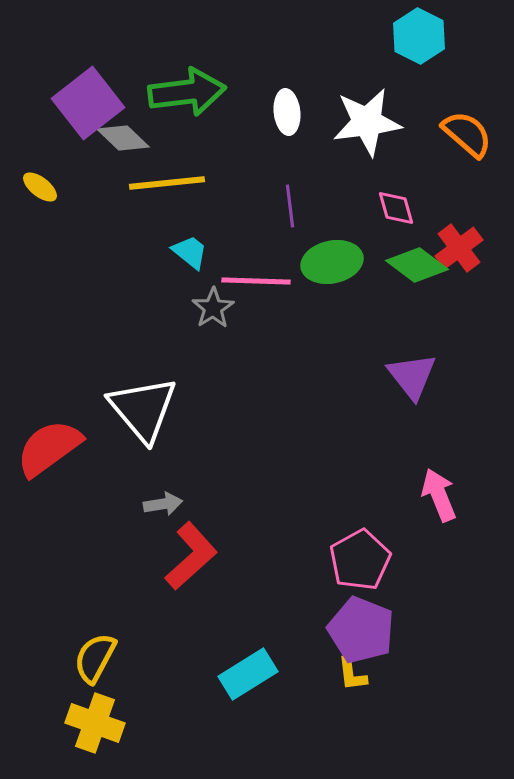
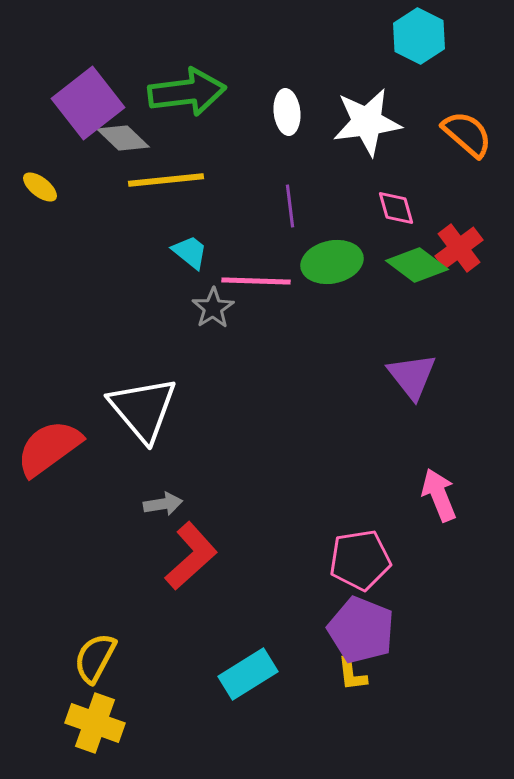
yellow line: moved 1 px left, 3 px up
pink pentagon: rotated 20 degrees clockwise
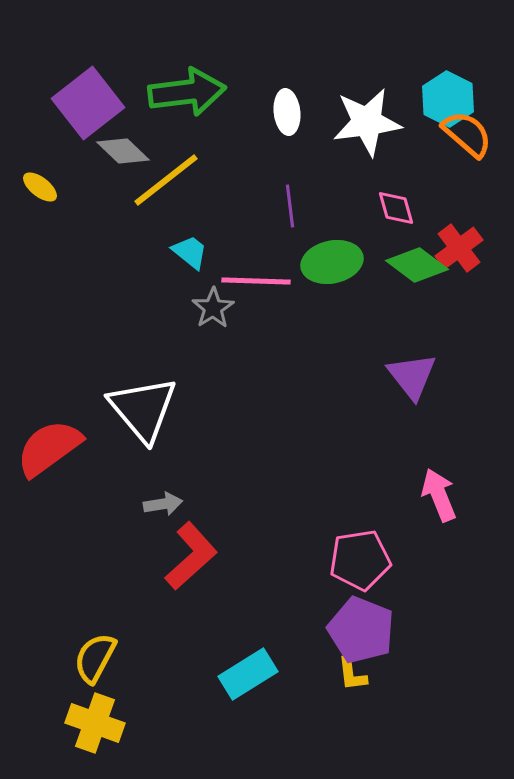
cyan hexagon: moved 29 px right, 63 px down
gray diamond: moved 13 px down
yellow line: rotated 32 degrees counterclockwise
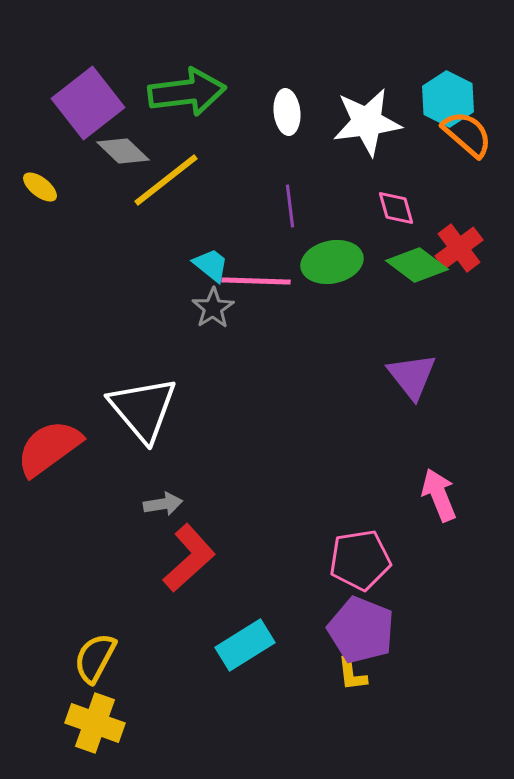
cyan trapezoid: moved 21 px right, 13 px down
red L-shape: moved 2 px left, 2 px down
cyan rectangle: moved 3 px left, 29 px up
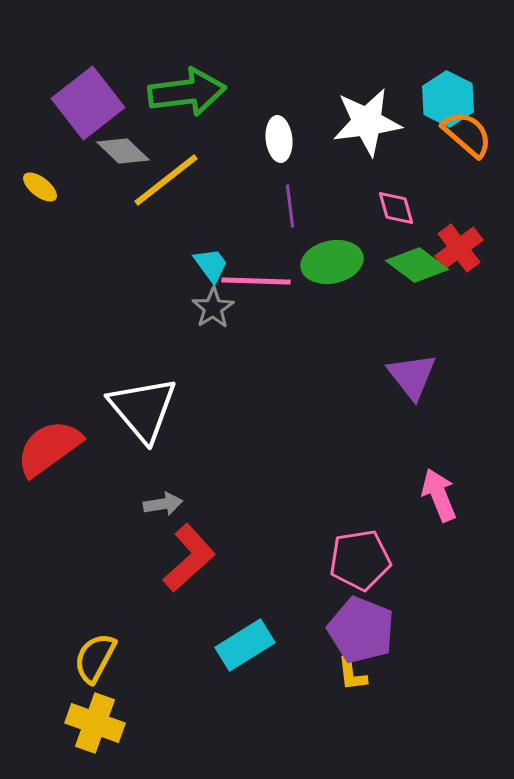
white ellipse: moved 8 px left, 27 px down
cyan trapezoid: rotated 15 degrees clockwise
